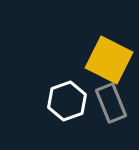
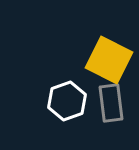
gray rectangle: rotated 15 degrees clockwise
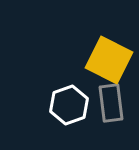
white hexagon: moved 2 px right, 4 px down
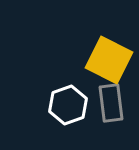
white hexagon: moved 1 px left
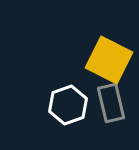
gray rectangle: rotated 6 degrees counterclockwise
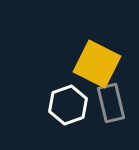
yellow square: moved 12 px left, 4 px down
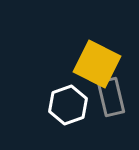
gray rectangle: moved 6 px up
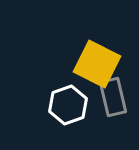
gray rectangle: moved 2 px right
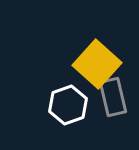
yellow square: rotated 15 degrees clockwise
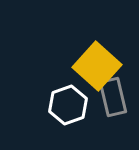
yellow square: moved 2 px down
